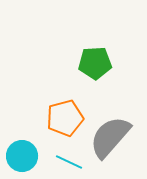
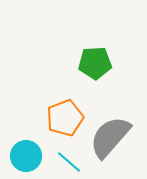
orange pentagon: rotated 6 degrees counterclockwise
cyan circle: moved 4 px right
cyan line: rotated 16 degrees clockwise
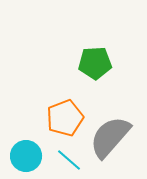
cyan line: moved 2 px up
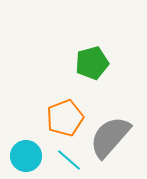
green pentagon: moved 3 px left; rotated 12 degrees counterclockwise
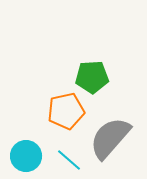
green pentagon: moved 14 px down; rotated 12 degrees clockwise
orange pentagon: moved 1 px right, 7 px up; rotated 9 degrees clockwise
gray semicircle: moved 1 px down
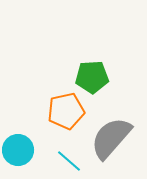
gray semicircle: moved 1 px right
cyan circle: moved 8 px left, 6 px up
cyan line: moved 1 px down
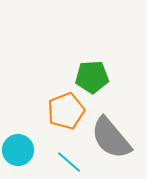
orange pentagon: rotated 9 degrees counterclockwise
gray semicircle: rotated 81 degrees counterclockwise
cyan line: moved 1 px down
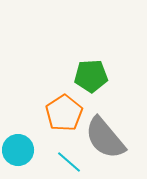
green pentagon: moved 1 px left, 1 px up
orange pentagon: moved 2 px left, 2 px down; rotated 12 degrees counterclockwise
gray semicircle: moved 6 px left
